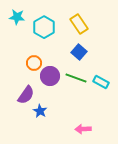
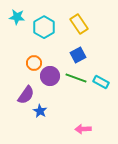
blue square: moved 1 px left, 3 px down; rotated 21 degrees clockwise
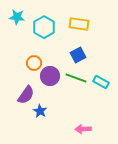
yellow rectangle: rotated 48 degrees counterclockwise
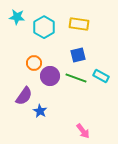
blue square: rotated 14 degrees clockwise
cyan rectangle: moved 6 px up
purple semicircle: moved 2 px left, 1 px down
pink arrow: moved 2 px down; rotated 126 degrees counterclockwise
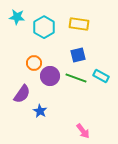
purple semicircle: moved 2 px left, 2 px up
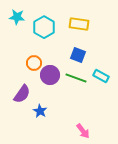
blue square: rotated 35 degrees clockwise
purple circle: moved 1 px up
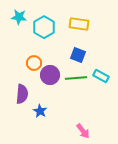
cyan star: moved 2 px right
green line: rotated 25 degrees counterclockwise
purple semicircle: rotated 30 degrees counterclockwise
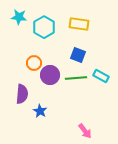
pink arrow: moved 2 px right
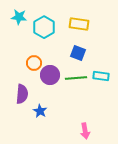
blue square: moved 2 px up
cyan rectangle: rotated 21 degrees counterclockwise
pink arrow: rotated 28 degrees clockwise
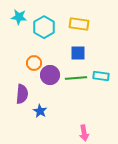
blue square: rotated 21 degrees counterclockwise
pink arrow: moved 1 px left, 2 px down
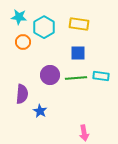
orange circle: moved 11 px left, 21 px up
